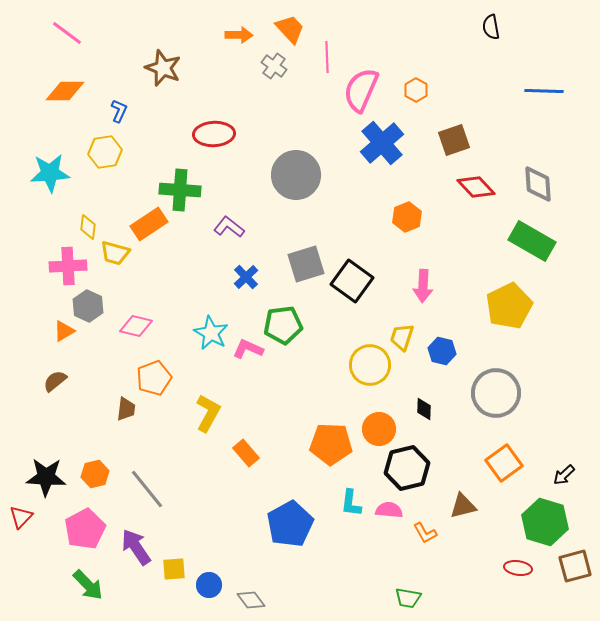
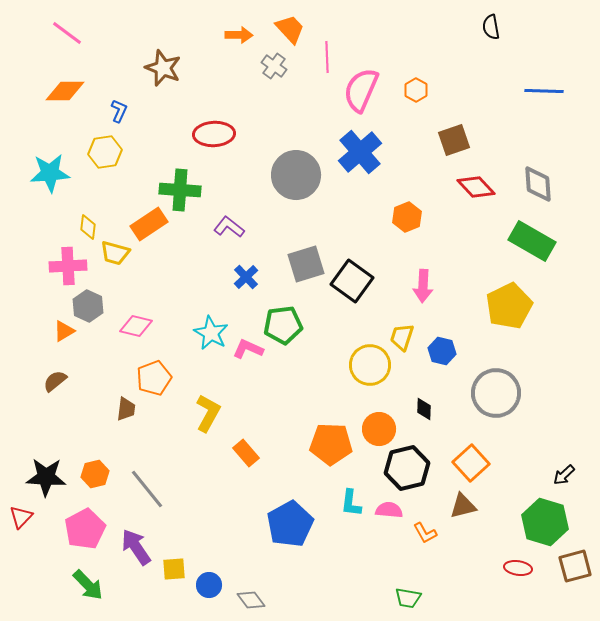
blue cross at (382, 143): moved 22 px left, 9 px down
orange square at (504, 463): moved 33 px left; rotated 6 degrees counterclockwise
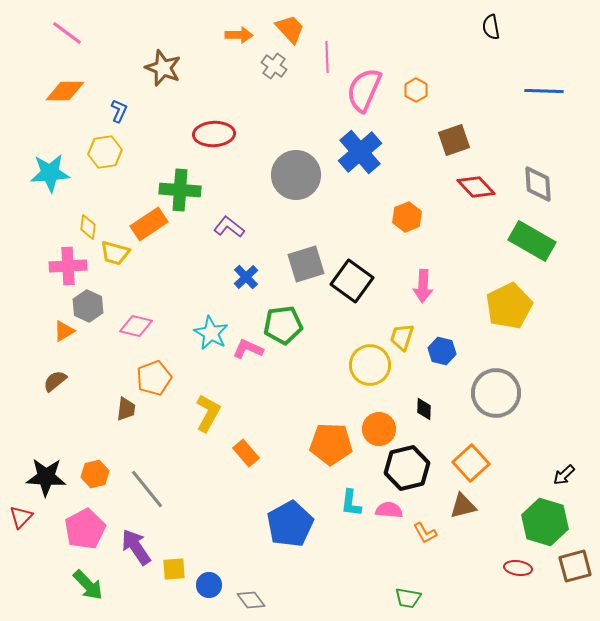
pink semicircle at (361, 90): moved 3 px right
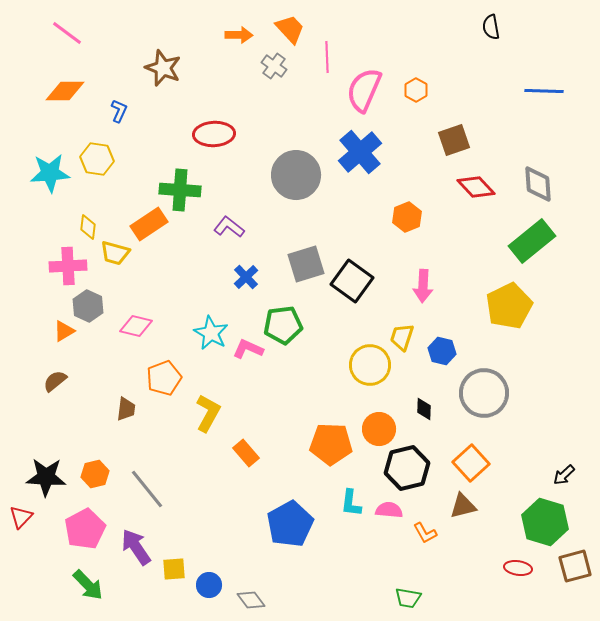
yellow hexagon at (105, 152): moved 8 px left, 7 px down; rotated 16 degrees clockwise
green rectangle at (532, 241): rotated 69 degrees counterclockwise
orange pentagon at (154, 378): moved 10 px right
gray circle at (496, 393): moved 12 px left
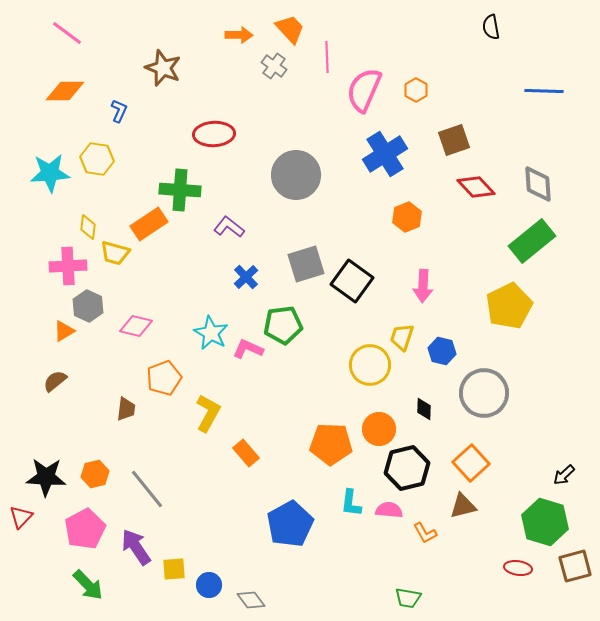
blue cross at (360, 152): moved 25 px right, 2 px down; rotated 9 degrees clockwise
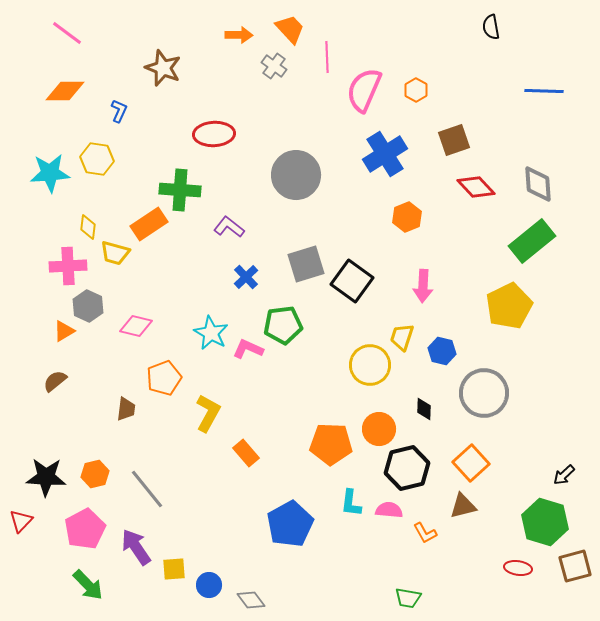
red triangle at (21, 517): moved 4 px down
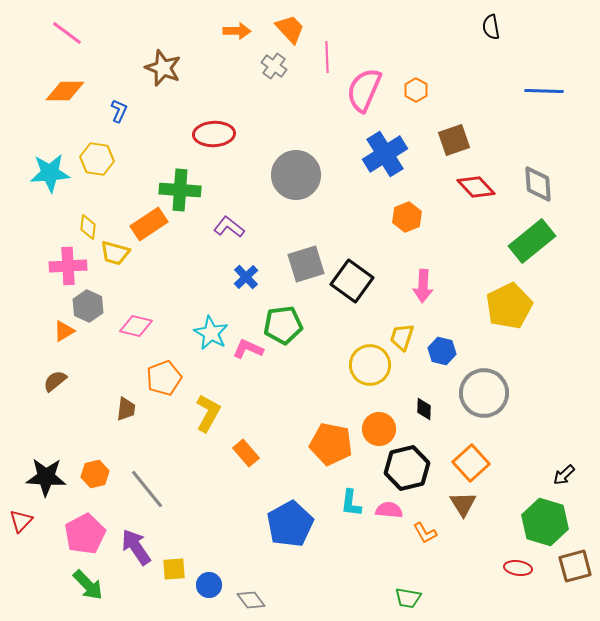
orange arrow at (239, 35): moved 2 px left, 4 px up
orange pentagon at (331, 444): rotated 9 degrees clockwise
brown triangle at (463, 506): moved 2 px up; rotated 48 degrees counterclockwise
pink pentagon at (85, 529): moved 5 px down
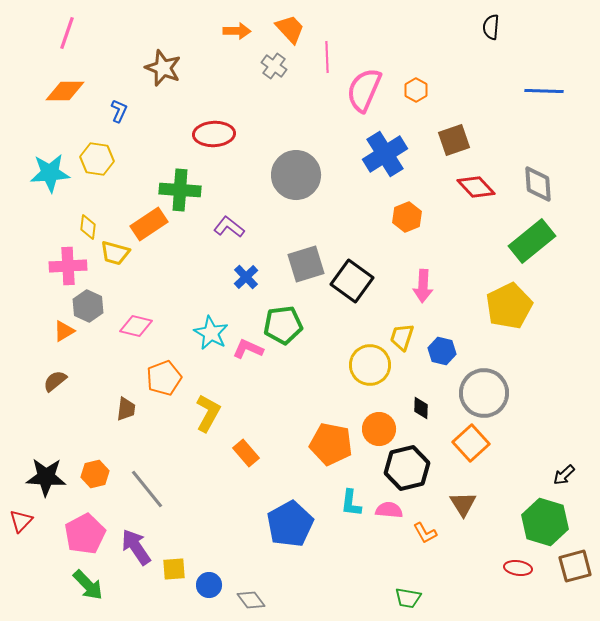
black semicircle at (491, 27): rotated 15 degrees clockwise
pink line at (67, 33): rotated 72 degrees clockwise
black diamond at (424, 409): moved 3 px left, 1 px up
orange square at (471, 463): moved 20 px up
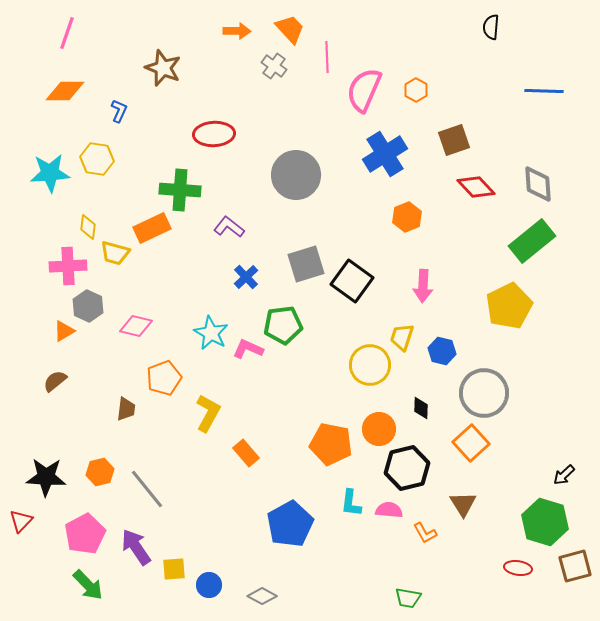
orange rectangle at (149, 224): moved 3 px right, 4 px down; rotated 9 degrees clockwise
orange hexagon at (95, 474): moved 5 px right, 2 px up
gray diamond at (251, 600): moved 11 px right, 4 px up; rotated 24 degrees counterclockwise
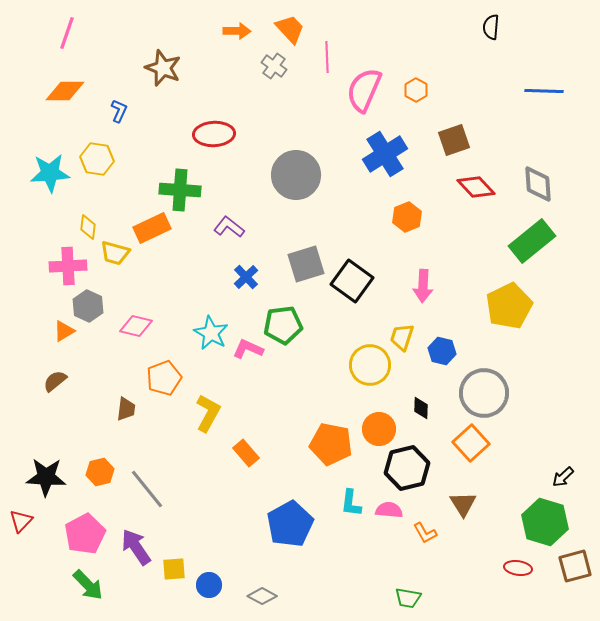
black arrow at (564, 475): moved 1 px left, 2 px down
